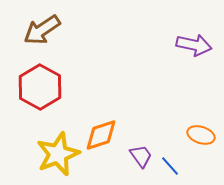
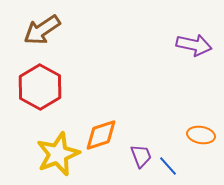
orange ellipse: rotated 8 degrees counterclockwise
purple trapezoid: rotated 15 degrees clockwise
blue line: moved 2 px left
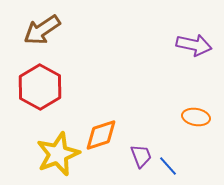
orange ellipse: moved 5 px left, 18 px up
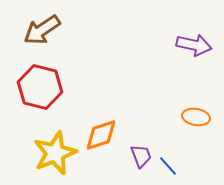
red hexagon: rotated 15 degrees counterclockwise
yellow star: moved 3 px left, 1 px up
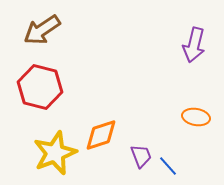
purple arrow: rotated 92 degrees clockwise
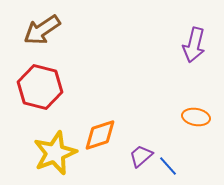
orange diamond: moved 1 px left
purple trapezoid: rotated 110 degrees counterclockwise
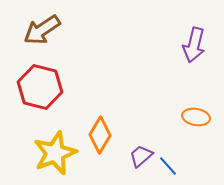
orange diamond: rotated 42 degrees counterclockwise
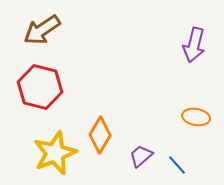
blue line: moved 9 px right, 1 px up
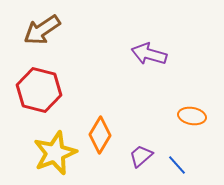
purple arrow: moved 45 px left, 9 px down; rotated 92 degrees clockwise
red hexagon: moved 1 px left, 3 px down
orange ellipse: moved 4 px left, 1 px up
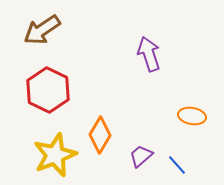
purple arrow: rotated 56 degrees clockwise
red hexagon: moved 9 px right; rotated 12 degrees clockwise
yellow star: moved 2 px down
